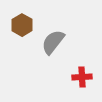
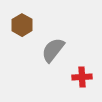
gray semicircle: moved 8 px down
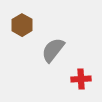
red cross: moved 1 px left, 2 px down
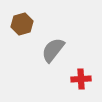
brown hexagon: moved 1 px up; rotated 15 degrees clockwise
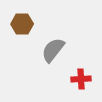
brown hexagon: rotated 15 degrees clockwise
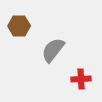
brown hexagon: moved 3 px left, 2 px down
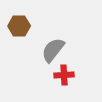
red cross: moved 17 px left, 4 px up
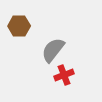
red cross: rotated 18 degrees counterclockwise
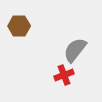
gray semicircle: moved 22 px right
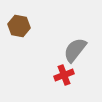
brown hexagon: rotated 10 degrees clockwise
